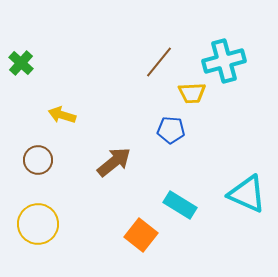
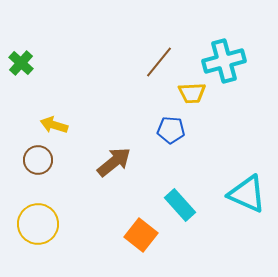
yellow arrow: moved 8 px left, 10 px down
cyan rectangle: rotated 16 degrees clockwise
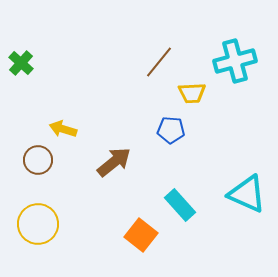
cyan cross: moved 11 px right
yellow arrow: moved 9 px right, 4 px down
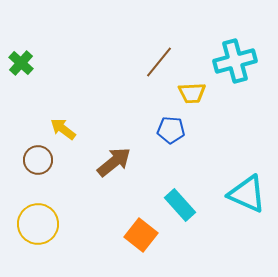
yellow arrow: rotated 20 degrees clockwise
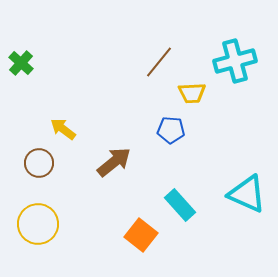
brown circle: moved 1 px right, 3 px down
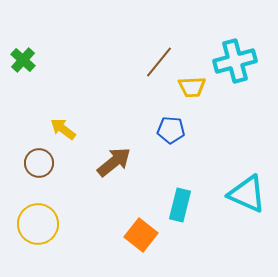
green cross: moved 2 px right, 3 px up
yellow trapezoid: moved 6 px up
cyan rectangle: rotated 56 degrees clockwise
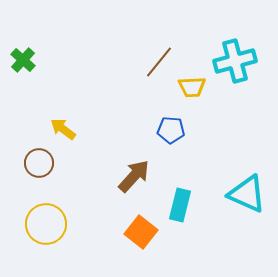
brown arrow: moved 20 px right, 14 px down; rotated 9 degrees counterclockwise
yellow circle: moved 8 px right
orange square: moved 3 px up
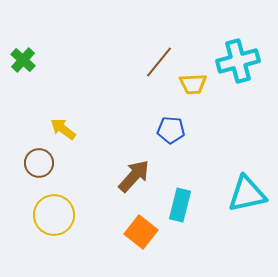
cyan cross: moved 3 px right
yellow trapezoid: moved 1 px right, 3 px up
cyan triangle: rotated 36 degrees counterclockwise
yellow circle: moved 8 px right, 9 px up
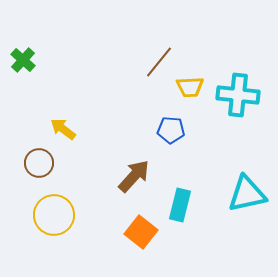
cyan cross: moved 34 px down; rotated 21 degrees clockwise
yellow trapezoid: moved 3 px left, 3 px down
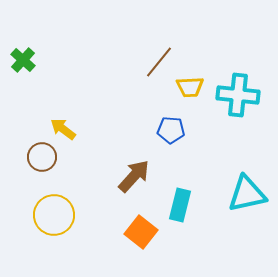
brown circle: moved 3 px right, 6 px up
